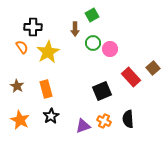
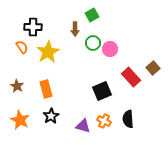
purple triangle: rotated 35 degrees clockwise
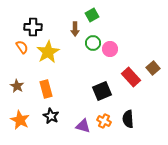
black star: rotated 14 degrees counterclockwise
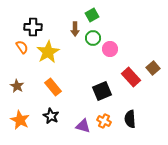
green circle: moved 5 px up
orange rectangle: moved 7 px right, 2 px up; rotated 24 degrees counterclockwise
black semicircle: moved 2 px right
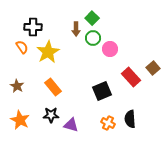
green square: moved 3 px down; rotated 16 degrees counterclockwise
brown arrow: moved 1 px right
black star: moved 1 px up; rotated 28 degrees counterclockwise
orange cross: moved 4 px right, 2 px down
purple triangle: moved 12 px left, 1 px up
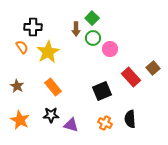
orange cross: moved 3 px left
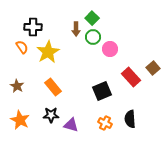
green circle: moved 1 px up
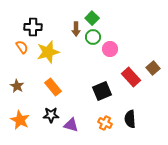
yellow star: rotated 15 degrees clockwise
